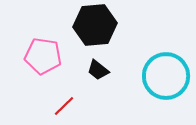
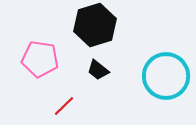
black hexagon: rotated 12 degrees counterclockwise
pink pentagon: moved 3 px left, 3 px down
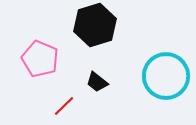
pink pentagon: rotated 15 degrees clockwise
black trapezoid: moved 1 px left, 12 px down
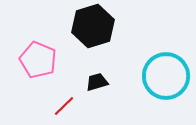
black hexagon: moved 2 px left, 1 px down
pink pentagon: moved 2 px left, 1 px down
black trapezoid: rotated 125 degrees clockwise
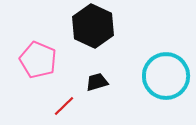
black hexagon: rotated 18 degrees counterclockwise
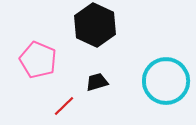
black hexagon: moved 2 px right, 1 px up
cyan circle: moved 5 px down
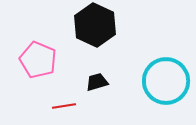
red line: rotated 35 degrees clockwise
